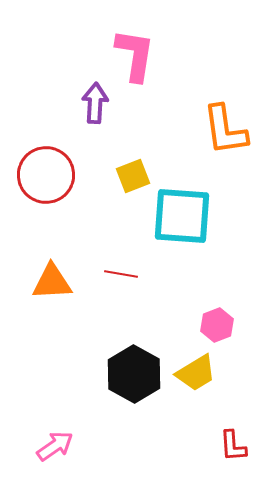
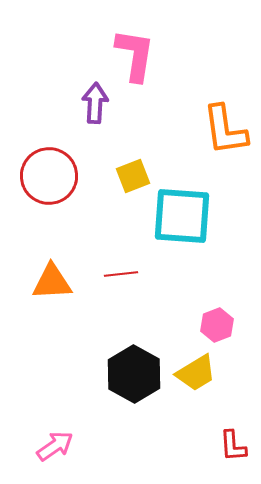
red circle: moved 3 px right, 1 px down
red line: rotated 16 degrees counterclockwise
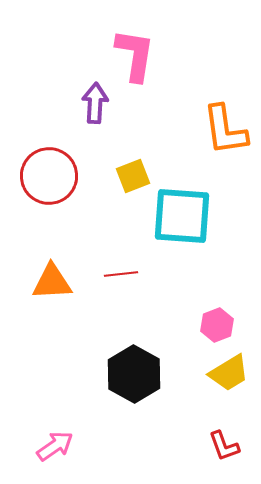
yellow trapezoid: moved 33 px right
red L-shape: moved 9 px left; rotated 16 degrees counterclockwise
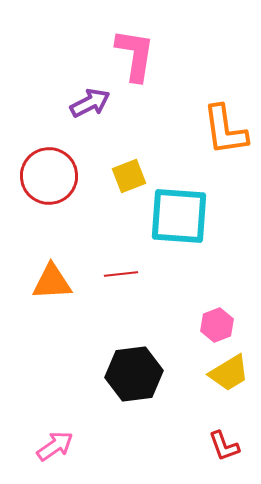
purple arrow: moved 5 px left; rotated 60 degrees clockwise
yellow square: moved 4 px left
cyan square: moved 3 px left
black hexagon: rotated 24 degrees clockwise
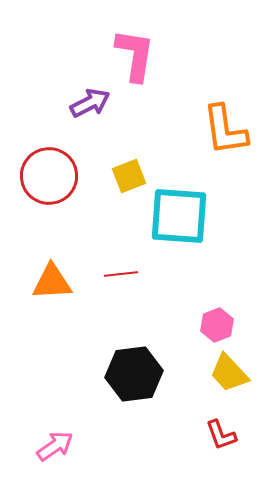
yellow trapezoid: rotated 78 degrees clockwise
red L-shape: moved 3 px left, 11 px up
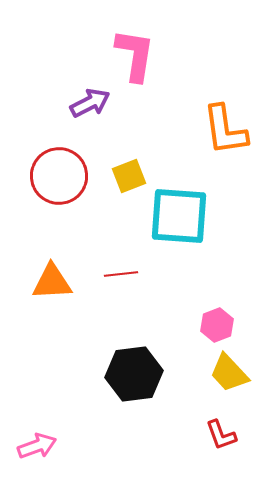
red circle: moved 10 px right
pink arrow: moved 18 px left; rotated 15 degrees clockwise
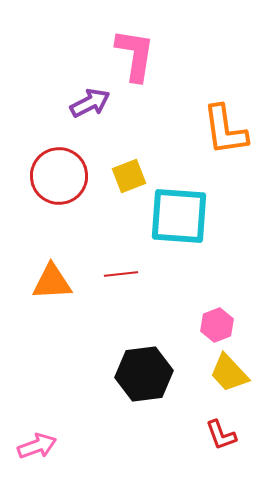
black hexagon: moved 10 px right
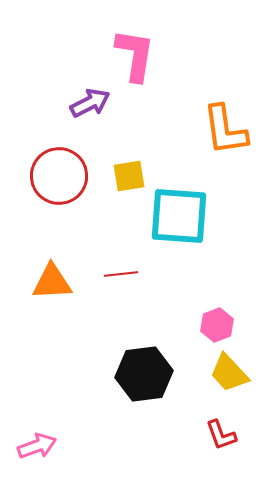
yellow square: rotated 12 degrees clockwise
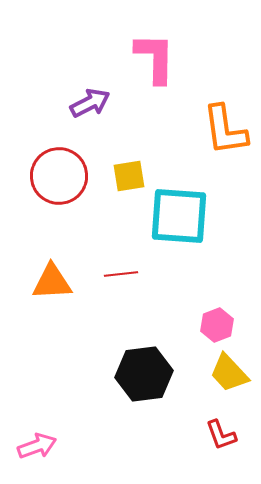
pink L-shape: moved 20 px right, 3 px down; rotated 8 degrees counterclockwise
